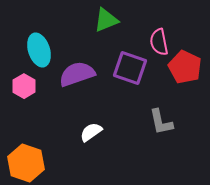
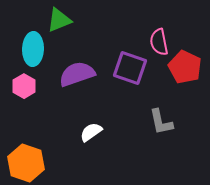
green triangle: moved 47 px left
cyan ellipse: moved 6 px left, 1 px up; rotated 20 degrees clockwise
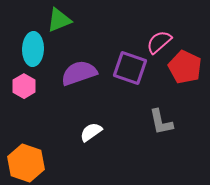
pink semicircle: rotated 60 degrees clockwise
purple semicircle: moved 2 px right, 1 px up
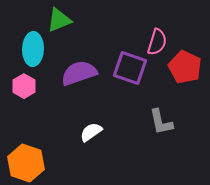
pink semicircle: moved 2 px left; rotated 148 degrees clockwise
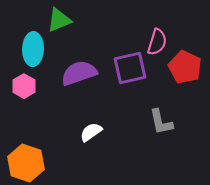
purple square: rotated 32 degrees counterclockwise
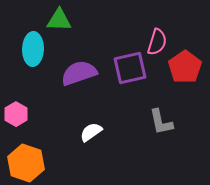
green triangle: rotated 24 degrees clockwise
red pentagon: rotated 12 degrees clockwise
pink hexagon: moved 8 px left, 28 px down
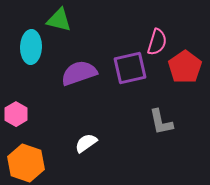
green triangle: rotated 12 degrees clockwise
cyan ellipse: moved 2 px left, 2 px up
white semicircle: moved 5 px left, 11 px down
